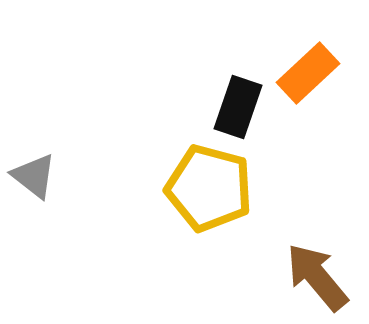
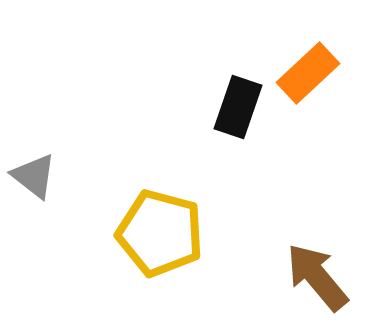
yellow pentagon: moved 49 px left, 45 px down
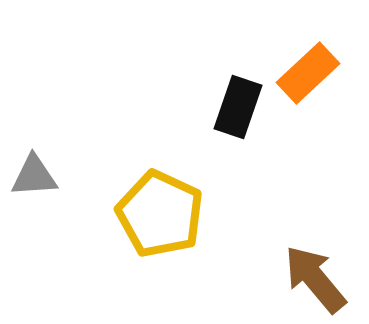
gray triangle: rotated 42 degrees counterclockwise
yellow pentagon: moved 19 px up; rotated 10 degrees clockwise
brown arrow: moved 2 px left, 2 px down
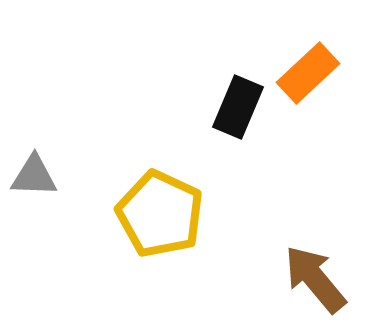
black rectangle: rotated 4 degrees clockwise
gray triangle: rotated 6 degrees clockwise
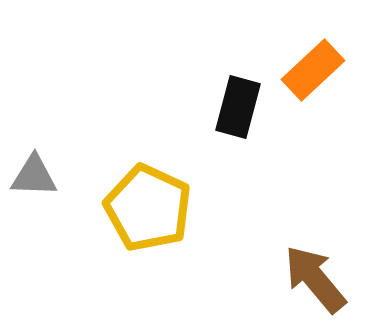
orange rectangle: moved 5 px right, 3 px up
black rectangle: rotated 8 degrees counterclockwise
yellow pentagon: moved 12 px left, 6 px up
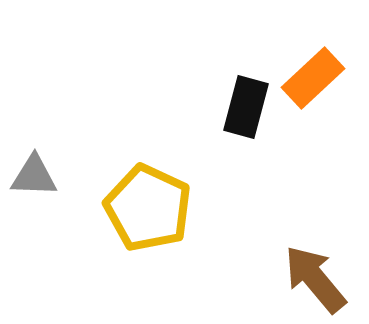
orange rectangle: moved 8 px down
black rectangle: moved 8 px right
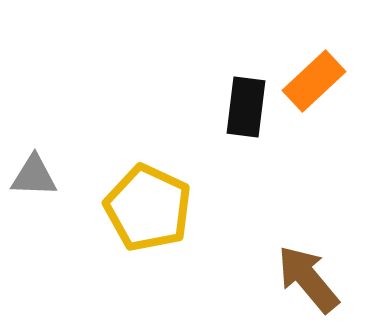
orange rectangle: moved 1 px right, 3 px down
black rectangle: rotated 8 degrees counterclockwise
brown arrow: moved 7 px left
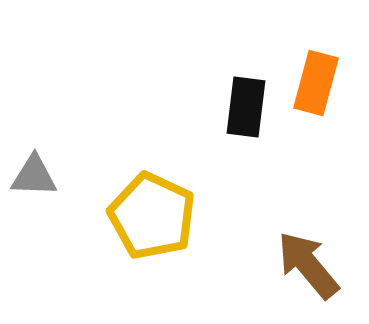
orange rectangle: moved 2 px right, 2 px down; rotated 32 degrees counterclockwise
yellow pentagon: moved 4 px right, 8 px down
brown arrow: moved 14 px up
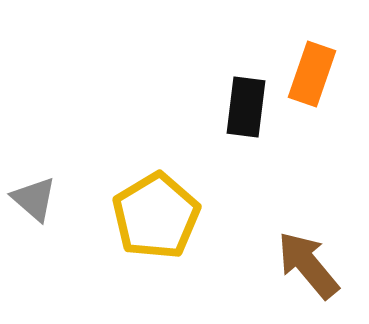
orange rectangle: moved 4 px left, 9 px up; rotated 4 degrees clockwise
gray triangle: moved 23 px down; rotated 39 degrees clockwise
yellow pentagon: moved 4 px right; rotated 16 degrees clockwise
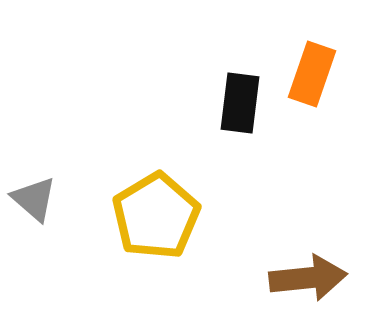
black rectangle: moved 6 px left, 4 px up
brown arrow: moved 13 px down; rotated 124 degrees clockwise
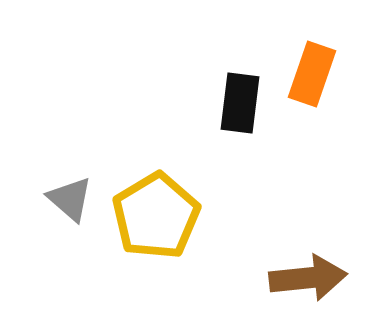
gray triangle: moved 36 px right
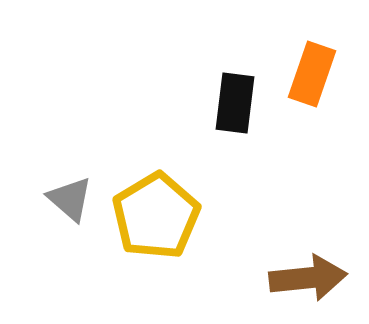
black rectangle: moved 5 px left
